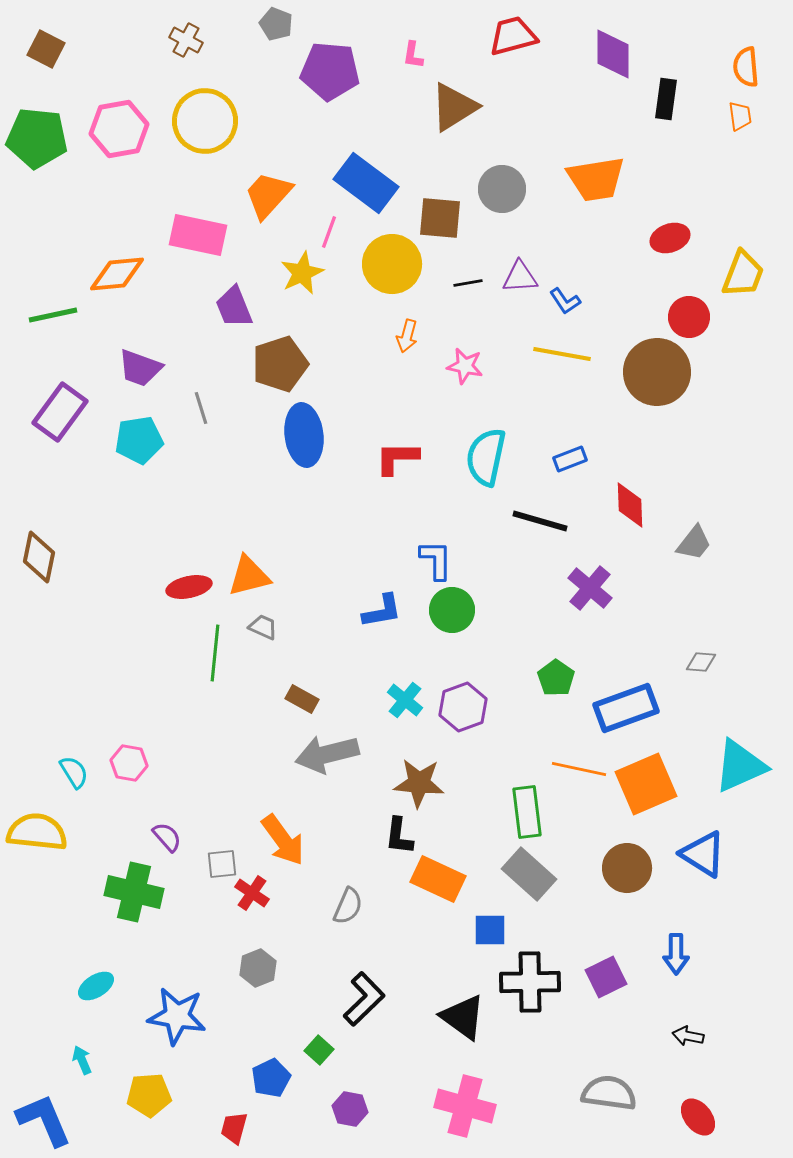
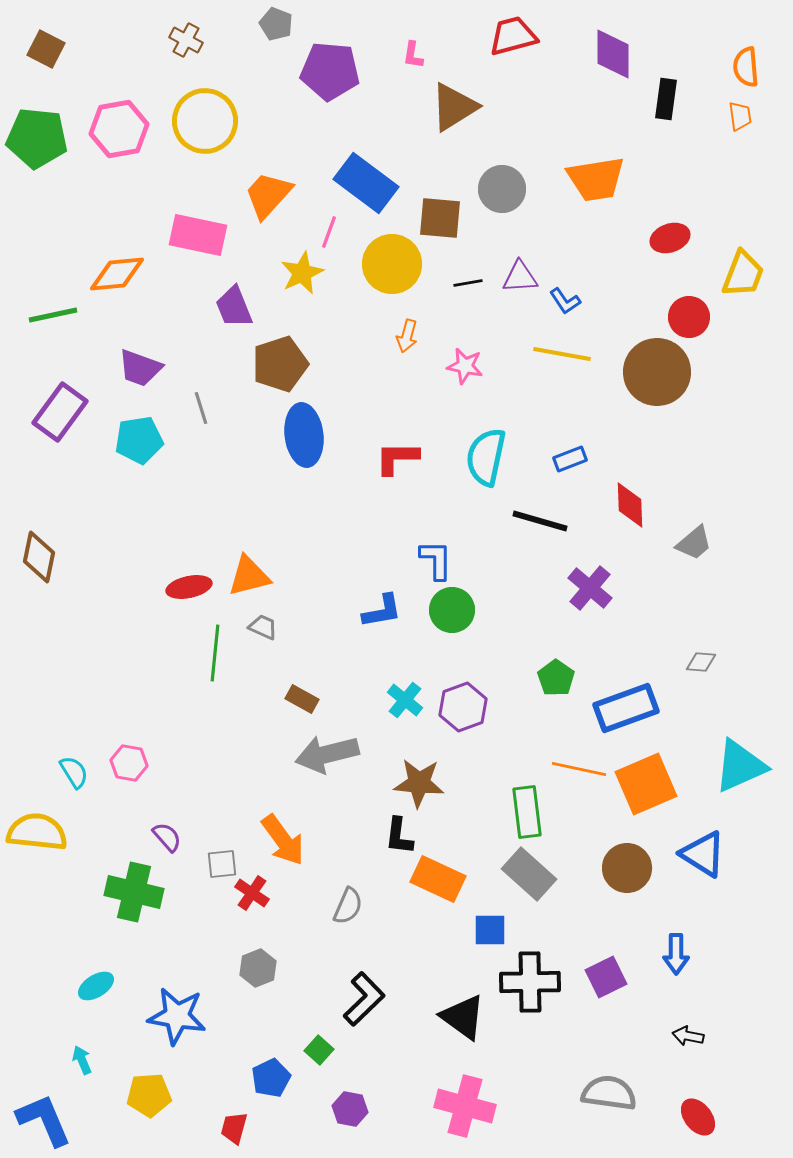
gray trapezoid at (694, 543): rotated 12 degrees clockwise
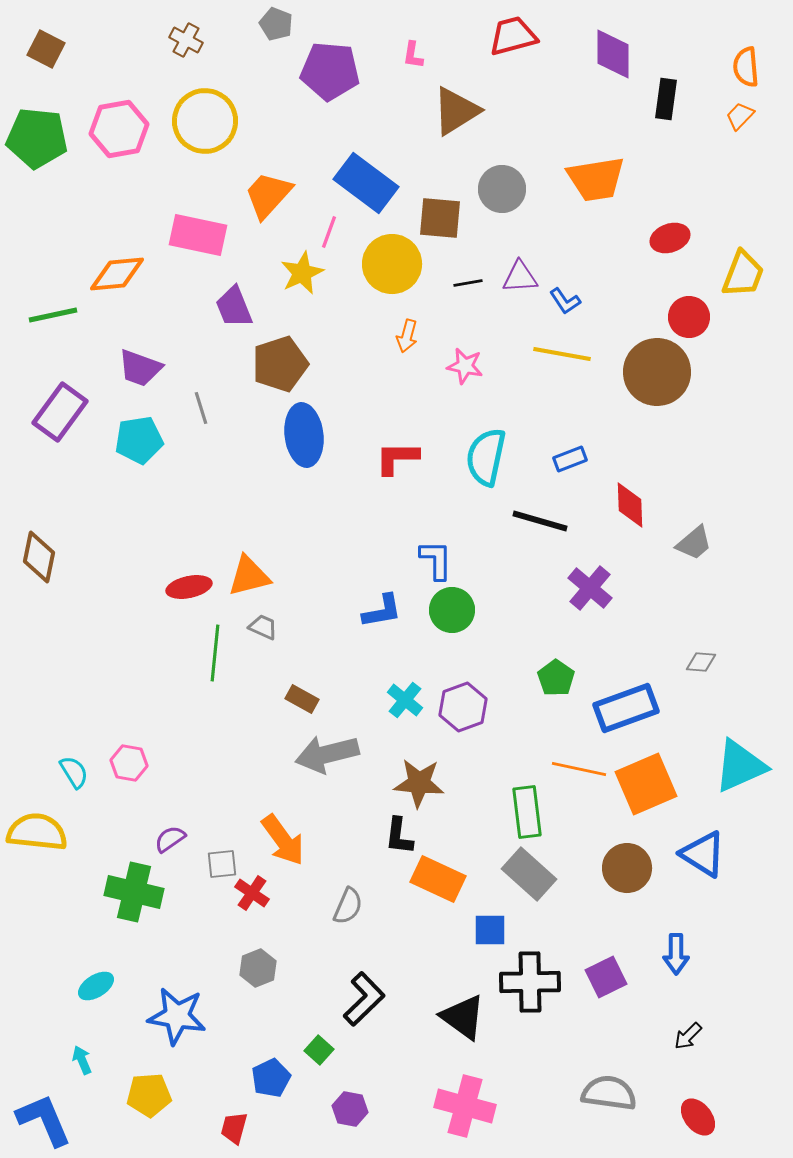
brown triangle at (454, 107): moved 2 px right, 4 px down
orange trapezoid at (740, 116): rotated 128 degrees counterclockwise
purple semicircle at (167, 837): moved 3 px right, 2 px down; rotated 84 degrees counterclockwise
black arrow at (688, 1036): rotated 56 degrees counterclockwise
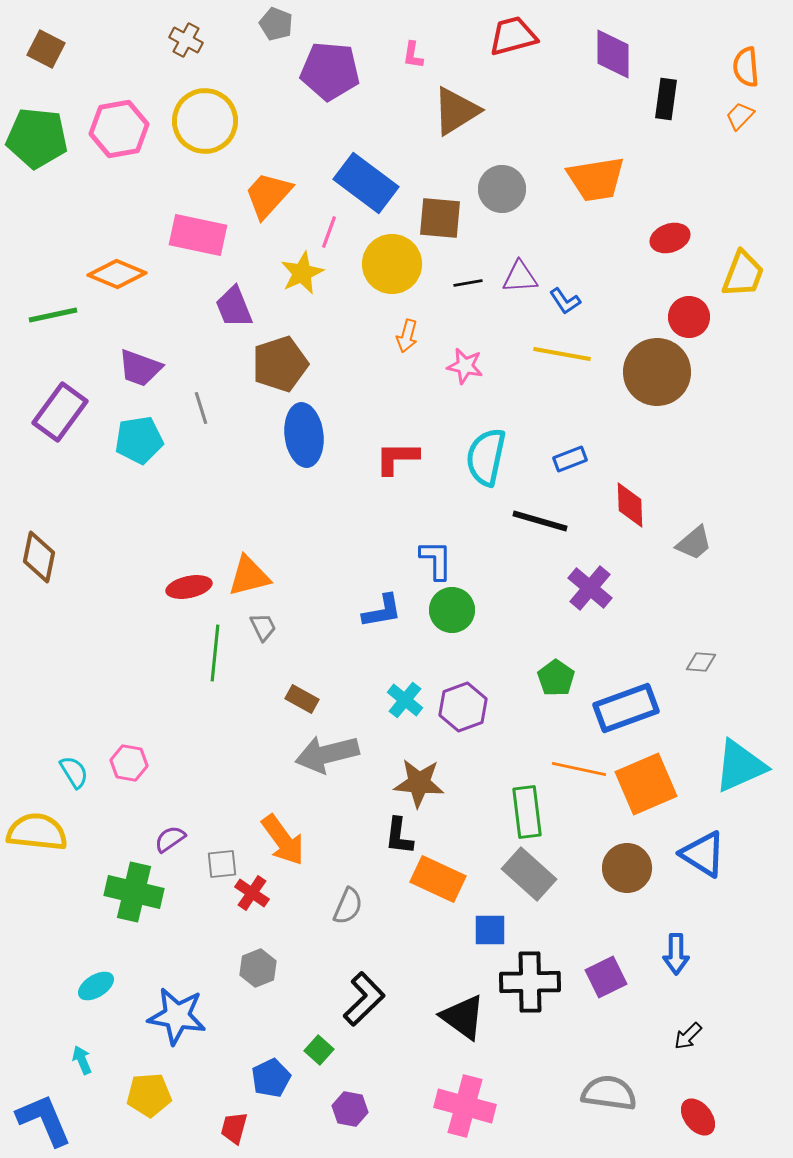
orange diamond at (117, 274): rotated 28 degrees clockwise
gray trapezoid at (263, 627): rotated 40 degrees clockwise
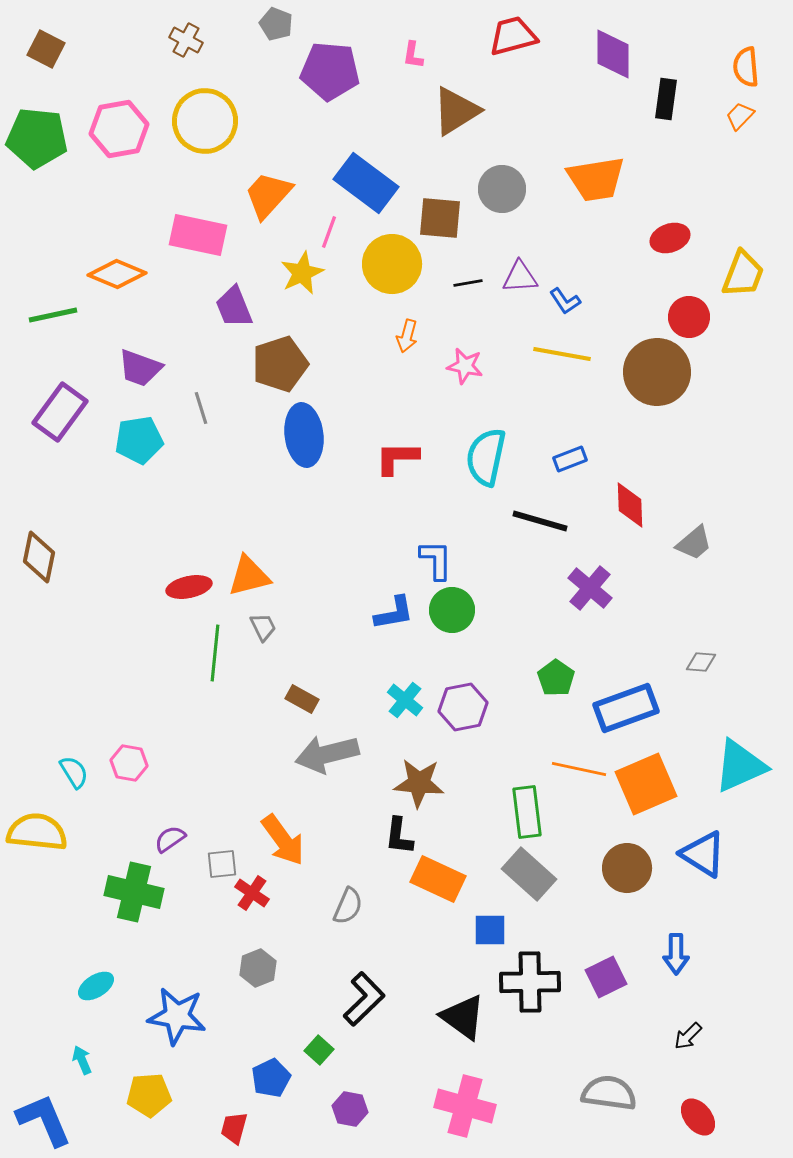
blue L-shape at (382, 611): moved 12 px right, 2 px down
purple hexagon at (463, 707): rotated 9 degrees clockwise
